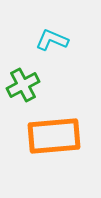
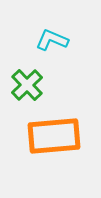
green cross: moved 4 px right; rotated 16 degrees counterclockwise
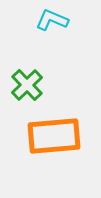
cyan L-shape: moved 20 px up
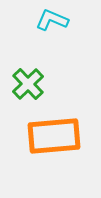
green cross: moved 1 px right, 1 px up
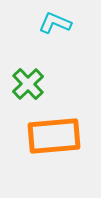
cyan L-shape: moved 3 px right, 3 px down
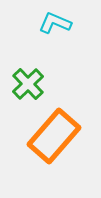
orange rectangle: rotated 44 degrees counterclockwise
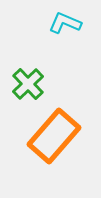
cyan L-shape: moved 10 px right
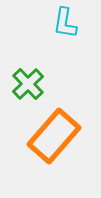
cyan L-shape: rotated 104 degrees counterclockwise
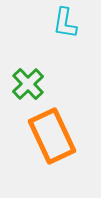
orange rectangle: moved 2 px left; rotated 66 degrees counterclockwise
